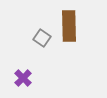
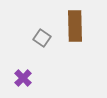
brown rectangle: moved 6 px right
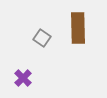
brown rectangle: moved 3 px right, 2 px down
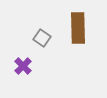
purple cross: moved 12 px up
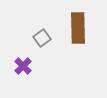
gray square: rotated 18 degrees clockwise
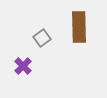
brown rectangle: moved 1 px right, 1 px up
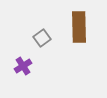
purple cross: rotated 12 degrees clockwise
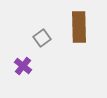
purple cross: rotated 18 degrees counterclockwise
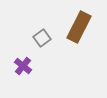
brown rectangle: rotated 28 degrees clockwise
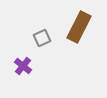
gray square: rotated 12 degrees clockwise
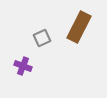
purple cross: rotated 18 degrees counterclockwise
